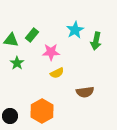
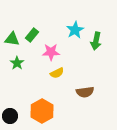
green triangle: moved 1 px right, 1 px up
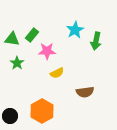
pink star: moved 4 px left, 1 px up
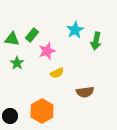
pink star: rotated 18 degrees counterclockwise
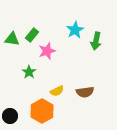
green star: moved 12 px right, 9 px down
yellow semicircle: moved 18 px down
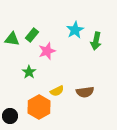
orange hexagon: moved 3 px left, 4 px up
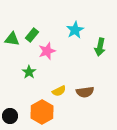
green arrow: moved 4 px right, 6 px down
yellow semicircle: moved 2 px right
orange hexagon: moved 3 px right, 5 px down
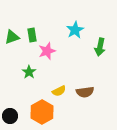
green rectangle: rotated 48 degrees counterclockwise
green triangle: moved 2 px up; rotated 28 degrees counterclockwise
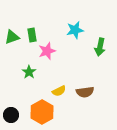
cyan star: rotated 18 degrees clockwise
black circle: moved 1 px right, 1 px up
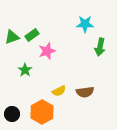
cyan star: moved 10 px right, 6 px up; rotated 12 degrees clockwise
green rectangle: rotated 64 degrees clockwise
green star: moved 4 px left, 2 px up
black circle: moved 1 px right, 1 px up
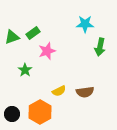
green rectangle: moved 1 px right, 2 px up
orange hexagon: moved 2 px left
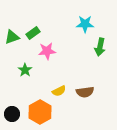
pink star: rotated 12 degrees clockwise
